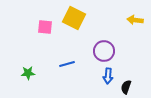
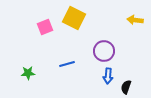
pink square: rotated 28 degrees counterclockwise
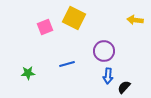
black semicircle: moved 2 px left; rotated 24 degrees clockwise
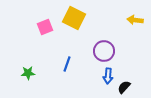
blue line: rotated 56 degrees counterclockwise
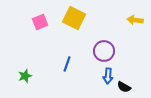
pink square: moved 5 px left, 5 px up
green star: moved 3 px left, 3 px down; rotated 16 degrees counterclockwise
black semicircle: rotated 104 degrees counterclockwise
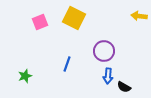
yellow arrow: moved 4 px right, 4 px up
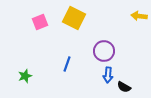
blue arrow: moved 1 px up
